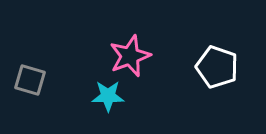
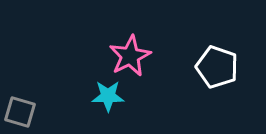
pink star: rotated 6 degrees counterclockwise
gray square: moved 10 px left, 32 px down
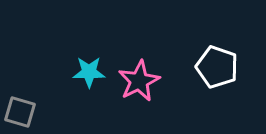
pink star: moved 9 px right, 25 px down
cyan star: moved 19 px left, 24 px up
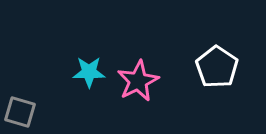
white pentagon: rotated 15 degrees clockwise
pink star: moved 1 px left
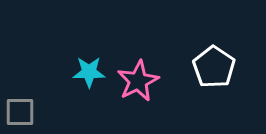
white pentagon: moved 3 px left
gray square: rotated 16 degrees counterclockwise
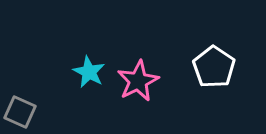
cyan star: rotated 28 degrees clockwise
gray square: rotated 24 degrees clockwise
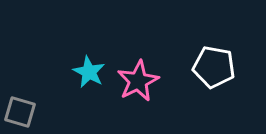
white pentagon: rotated 24 degrees counterclockwise
gray square: rotated 8 degrees counterclockwise
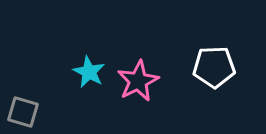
white pentagon: rotated 12 degrees counterclockwise
gray square: moved 3 px right
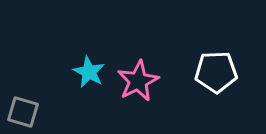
white pentagon: moved 2 px right, 5 px down
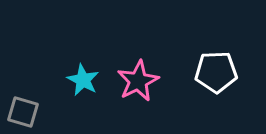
cyan star: moved 6 px left, 8 px down
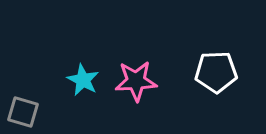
pink star: moved 2 px left; rotated 24 degrees clockwise
